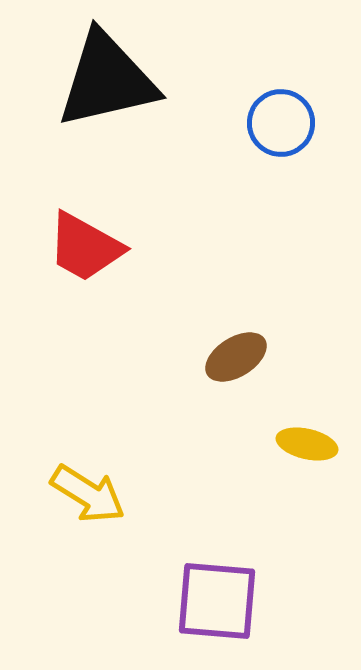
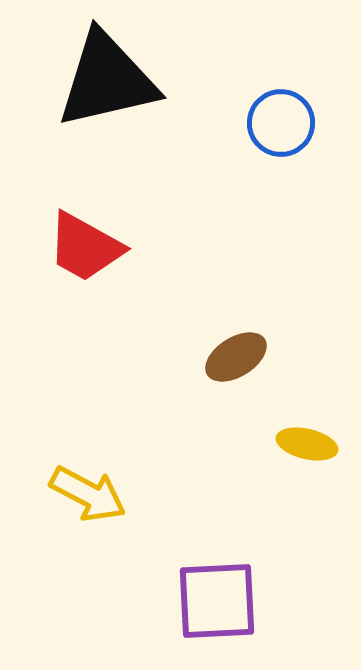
yellow arrow: rotated 4 degrees counterclockwise
purple square: rotated 8 degrees counterclockwise
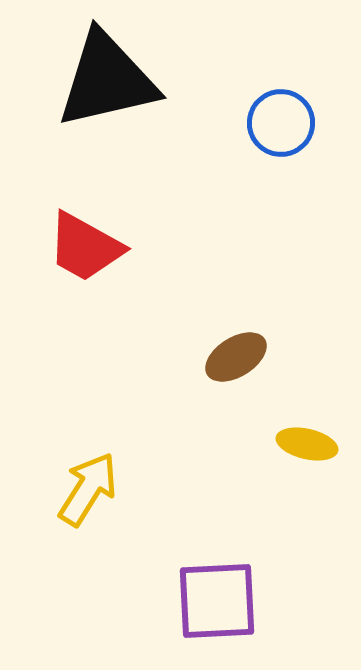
yellow arrow: moved 5 px up; rotated 86 degrees counterclockwise
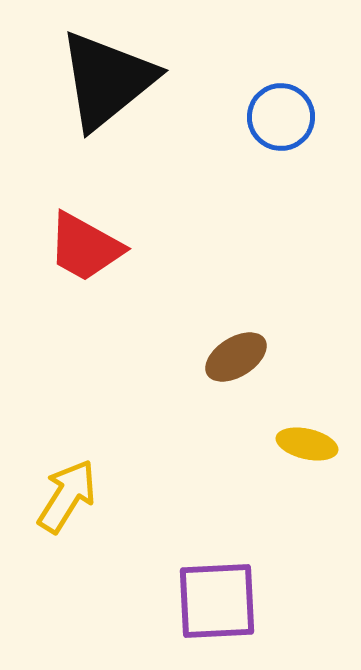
black triangle: rotated 26 degrees counterclockwise
blue circle: moved 6 px up
yellow arrow: moved 21 px left, 7 px down
